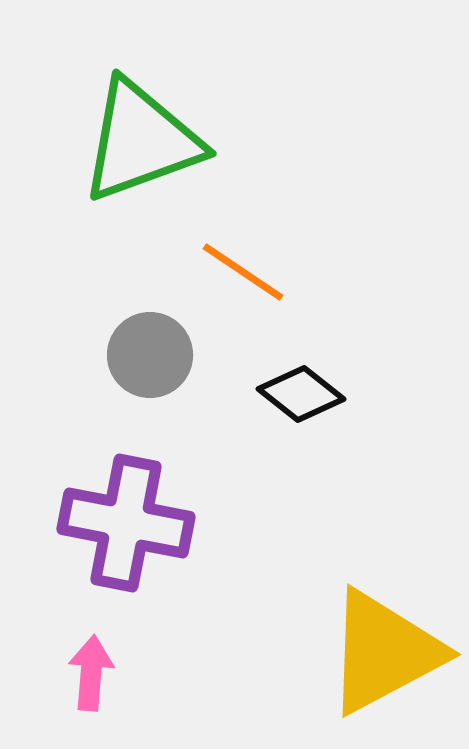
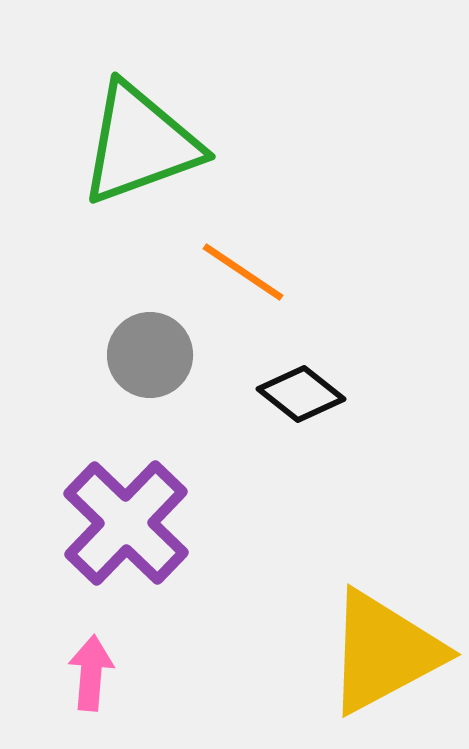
green triangle: moved 1 px left, 3 px down
purple cross: rotated 33 degrees clockwise
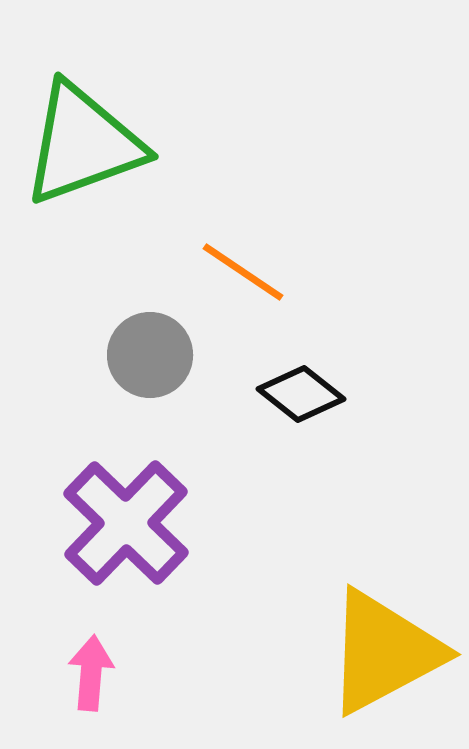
green triangle: moved 57 px left
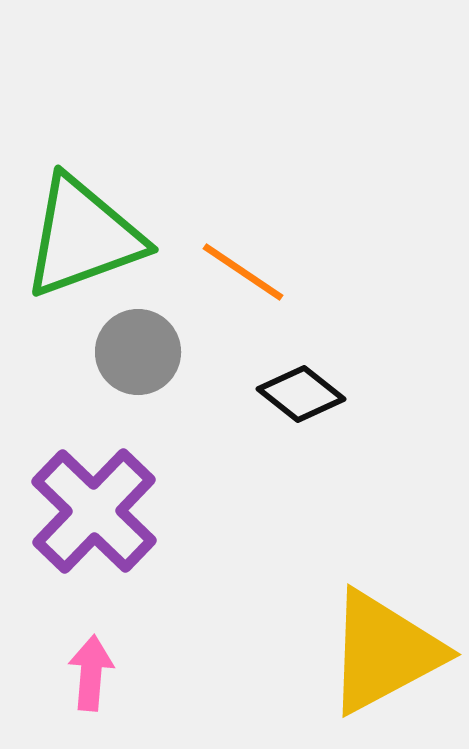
green triangle: moved 93 px down
gray circle: moved 12 px left, 3 px up
purple cross: moved 32 px left, 12 px up
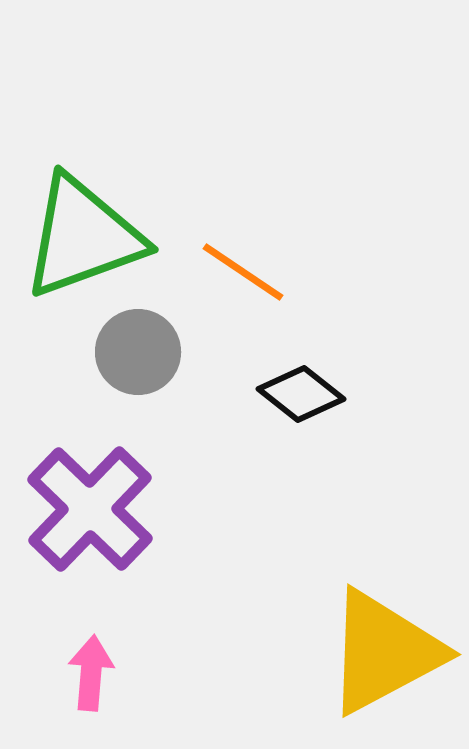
purple cross: moved 4 px left, 2 px up
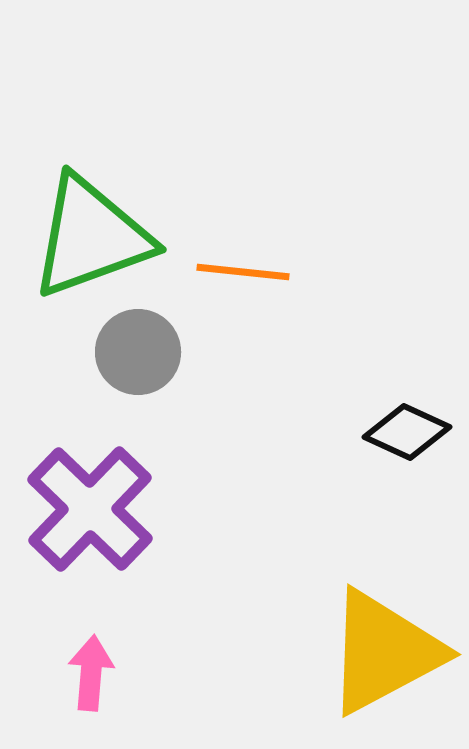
green triangle: moved 8 px right
orange line: rotated 28 degrees counterclockwise
black diamond: moved 106 px right, 38 px down; rotated 14 degrees counterclockwise
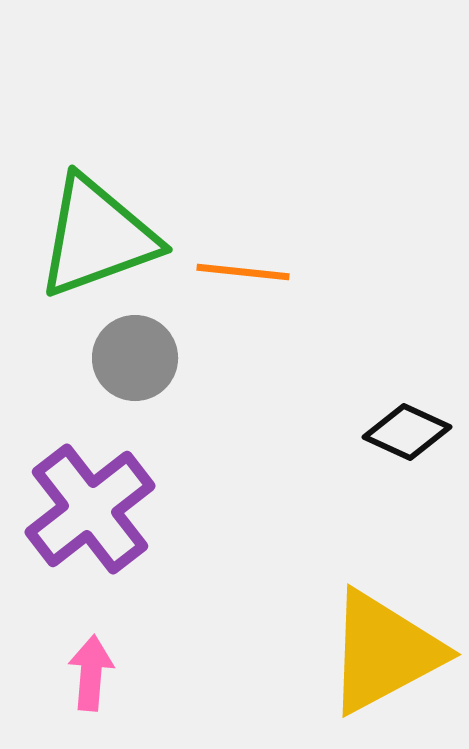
green triangle: moved 6 px right
gray circle: moved 3 px left, 6 px down
purple cross: rotated 8 degrees clockwise
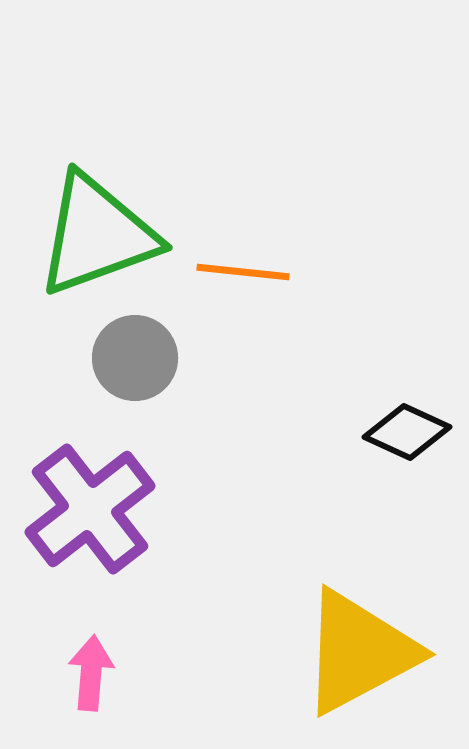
green triangle: moved 2 px up
yellow triangle: moved 25 px left
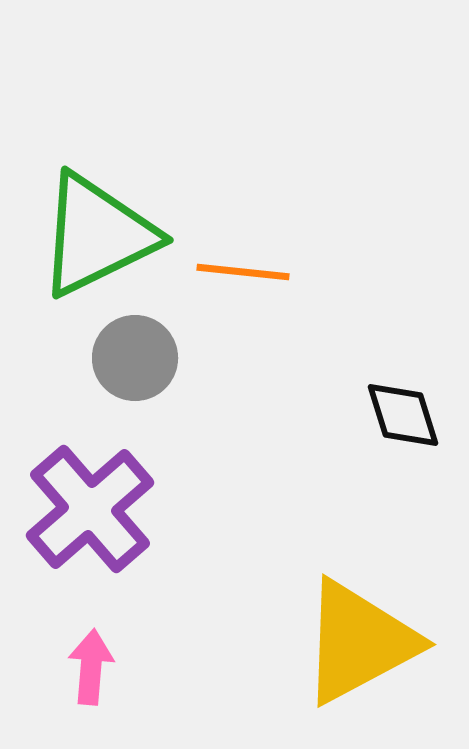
green triangle: rotated 6 degrees counterclockwise
black diamond: moved 4 px left, 17 px up; rotated 48 degrees clockwise
purple cross: rotated 3 degrees counterclockwise
yellow triangle: moved 10 px up
pink arrow: moved 6 px up
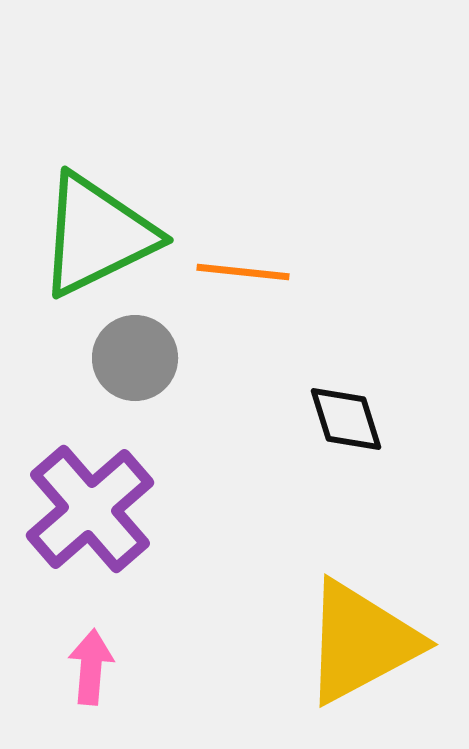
black diamond: moved 57 px left, 4 px down
yellow triangle: moved 2 px right
